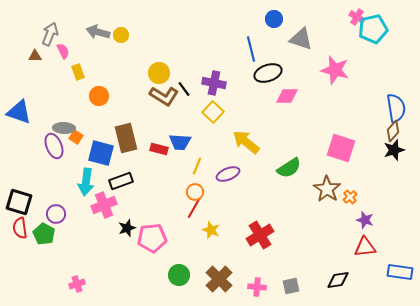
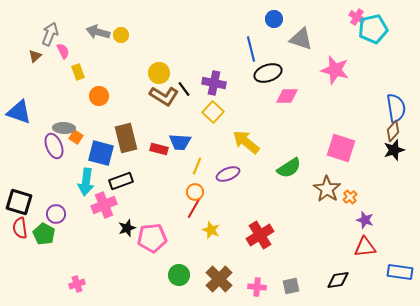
brown triangle at (35, 56): rotated 40 degrees counterclockwise
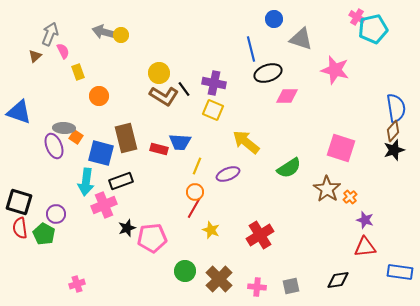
gray arrow at (98, 32): moved 6 px right
yellow square at (213, 112): moved 2 px up; rotated 20 degrees counterclockwise
green circle at (179, 275): moved 6 px right, 4 px up
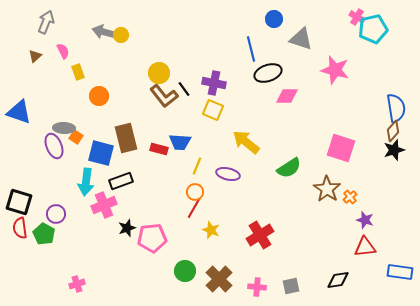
gray arrow at (50, 34): moved 4 px left, 12 px up
brown L-shape at (164, 96): rotated 20 degrees clockwise
purple ellipse at (228, 174): rotated 35 degrees clockwise
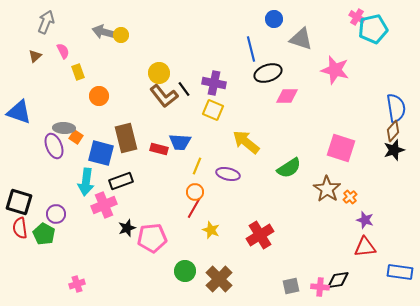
pink cross at (257, 287): moved 63 px right
